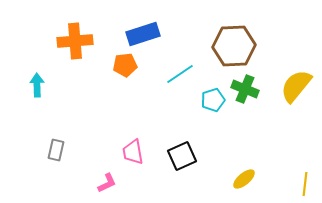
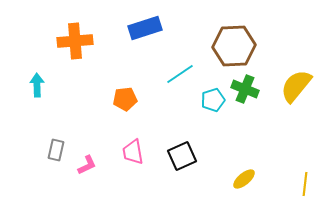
blue rectangle: moved 2 px right, 6 px up
orange pentagon: moved 34 px down
pink L-shape: moved 20 px left, 18 px up
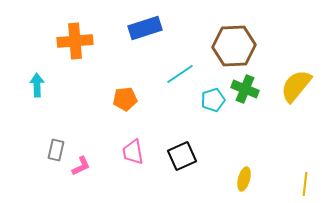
pink L-shape: moved 6 px left, 1 px down
yellow ellipse: rotated 35 degrees counterclockwise
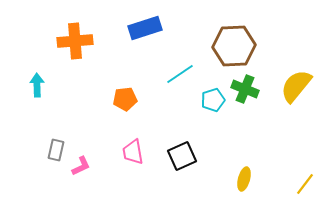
yellow line: rotated 30 degrees clockwise
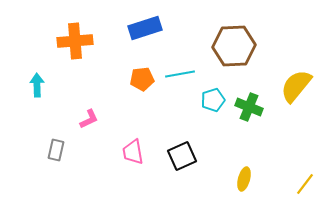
cyan line: rotated 24 degrees clockwise
green cross: moved 4 px right, 18 px down
orange pentagon: moved 17 px right, 20 px up
pink L-shape: moved 8 px right, 47 px up
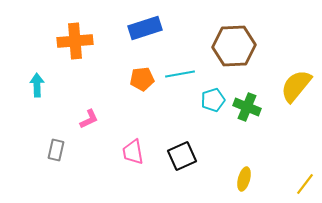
green cross: moved 2 px left
